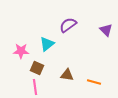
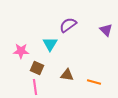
cyan triangle: moved 3 px right; rotated 21 degrees counterclockwise
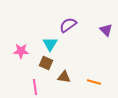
brown square: moved 9 px right, 5 px up
brown triangle: moved 3 px left, 2 px down
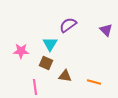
brown triangle: moved 1 px right, 1 px up
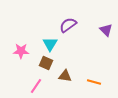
pink line: moved 1 px right, 1 px up; rotated 42 degrees clockwise
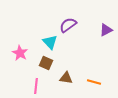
purple triangle: rotated 48 degrees clockwise
cyan triangle: moved 2 px up; rotated 14 degrees counterclockwise
pink star: moved 1 px left, 2 px down; rotated 28 degrees clockwise
brown triangle: moved 1 px right, 2 px down
pink line: rotated 28 degrees counterclockwise
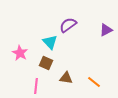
orange line: rotated 24 degrees clockwise
